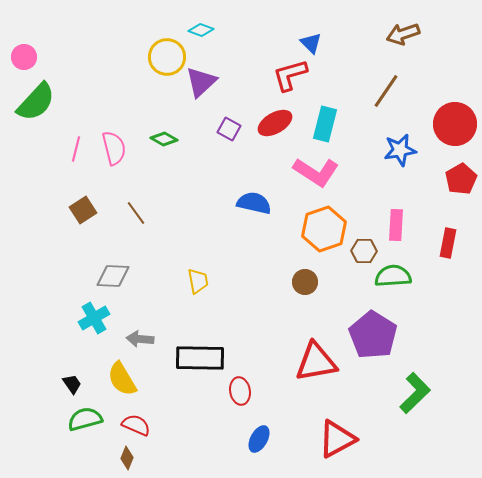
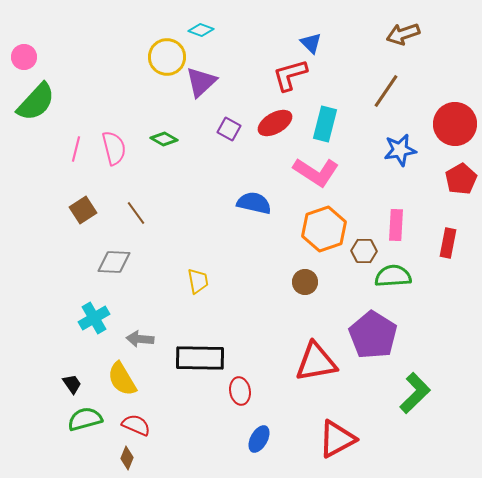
gray diamond at (113, 276): moved 1 px right, 14 px up
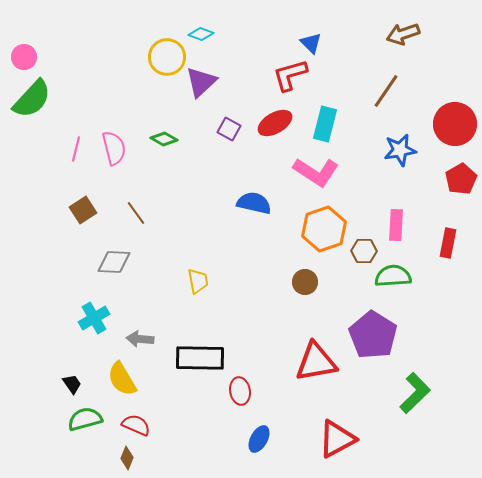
cyan diamond at (201, 30): moved 4 px down
green semicircle at (36, 102): moved 4 px left, 3 px up
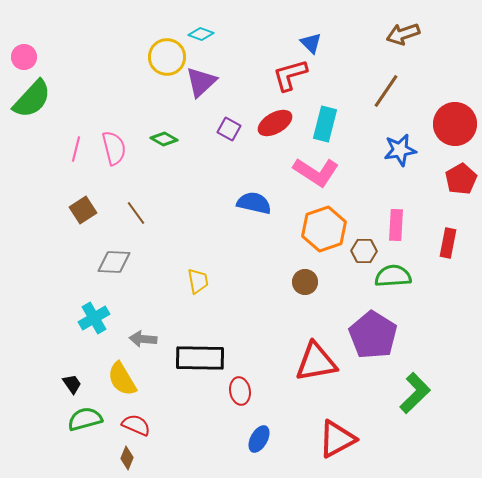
gray arrow at (140, 339): moved 3 px right
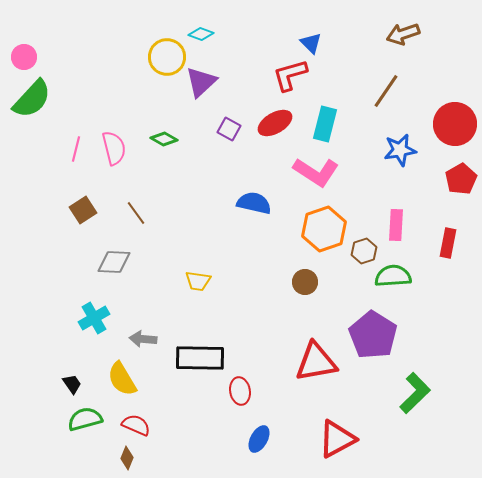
brown hexagon at (364, 251): rotated 20 degrees counterclockwise
yellow trapezoid at (198, 281): rotated 108 degrees clockwise
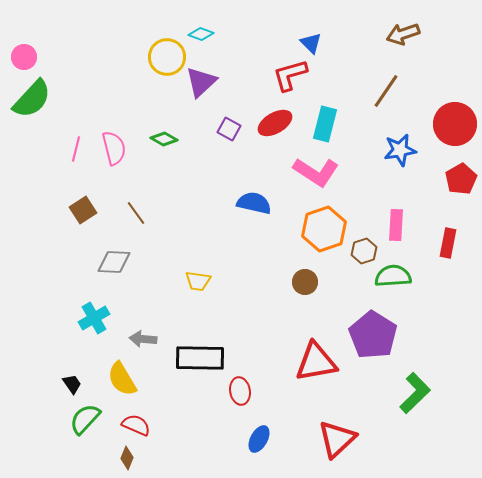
green semicircle at (85, 419): rotated 32 degrees counterclockwise
red triangle at (337, 439): rotated 15 degrees counterclockwise
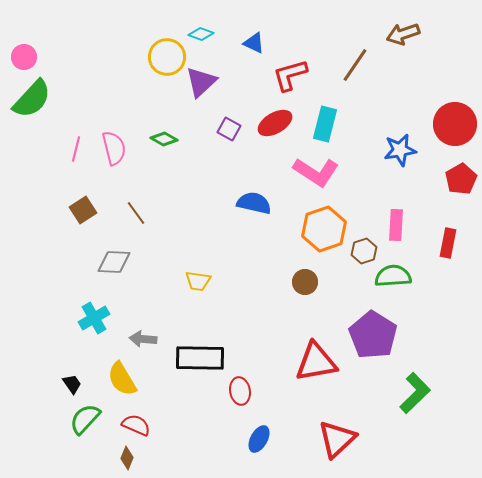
blue triangle at (311, 43): moved 57 px left; rotated 20 degrees counterclockwise
brown line at (386, 91): moved 31 px left, 26 px up
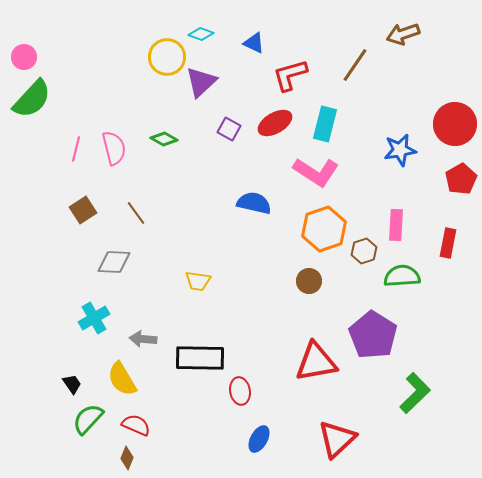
green semicircle at (393, 276): moved 9 px right
brown circle at (305, 282): moved 4 px right, 1 px up
green semicircle at (85, 419): moved 3 px right
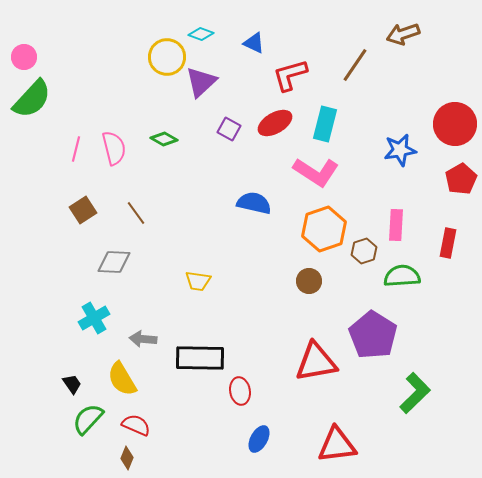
red triangle at (337, 439): moved 6 px down; rotated 36 degrees clockwise
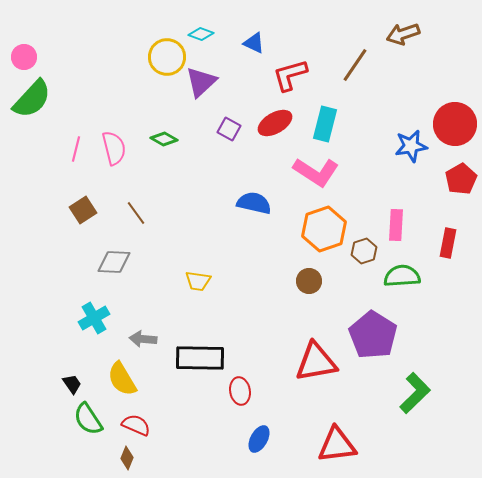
blue star at (400, 150): moved 11 px right, 4 px up
green semicircle at (88, 419): rotated 76 degrees counterclockwise
